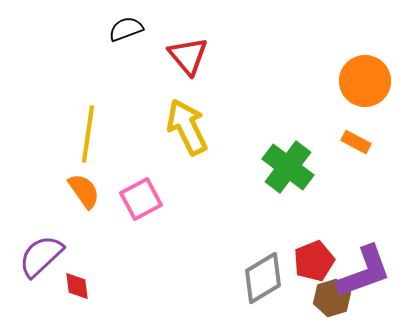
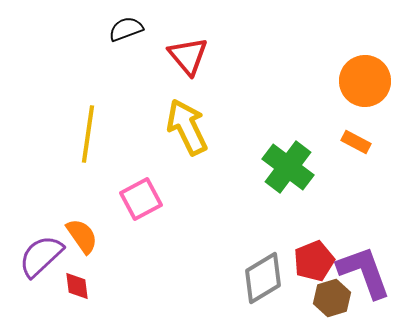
orange semicircle: moved 2 px left, 45 px down
purple L-shape: rotated 90 degrees counterclockwise
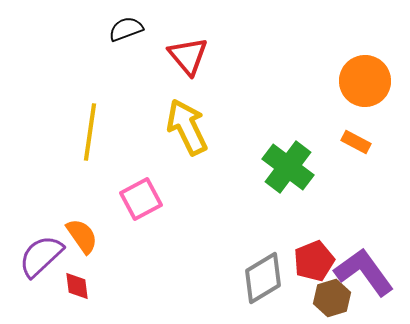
yellow line: moved 2 px right, 2 px up
purple L-shape: rotated 16 degrees counterclockwise
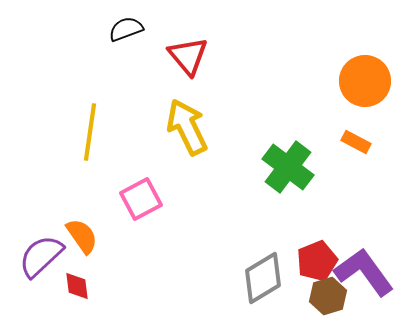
red pentagon: moved 3 px right
brown hexagon: moved 4 px left, 2 px up
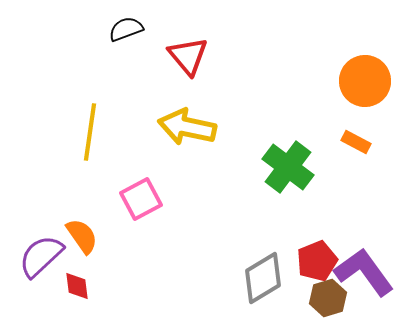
yellow arrow: rotated 52 degrees counterclockwise
brown hexagon: moved 2 px down
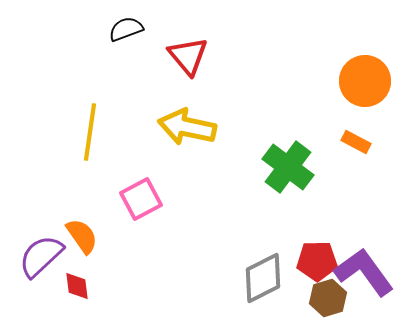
red pentagon: rotated 21 degrees clockwise
gray diamond: rotated 4 degrees clockwise
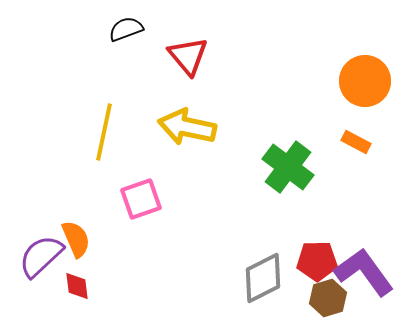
yellow line: moved 14 px right; rotated 4 degrees clockwise
pink square: rotated 9 degrees clockwise
orange semicircle: moved 6 px left, 3 px down; rotated 12 degrees clockwise
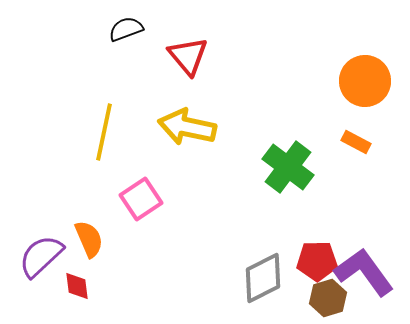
pink square: rotated 15 degrees counterclockwise
orange semicircle: moved 13 px right
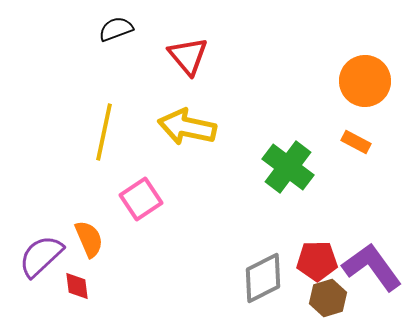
black semicircle: moved 10 px left
purple L-shape: moved 8 px right, 5 px up
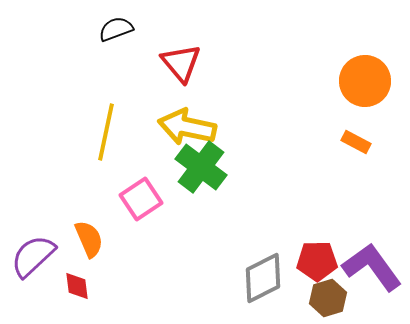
red triangle: moved 7 px left, 7 px down
yellow line: moved 2 px right
green cross: moved 87 px left
purple semicircle: moved 8 px left
